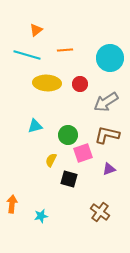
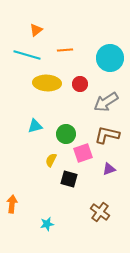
green circle: moved 2 px left, 1 px up
cyan star: moved 6 px right, 8 px down
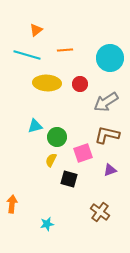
green circle: moved 9 px left, 3 px down
purple triangle: moved 1 px right, 1 px down
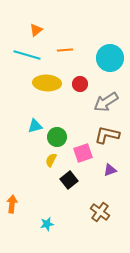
black square: moved 1 px down; rotated 36 degrees clockwise
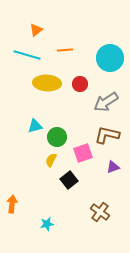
purple triangle: moved 3 px right, 3 px up
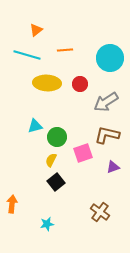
black square: moved 13 px left, 2 px down
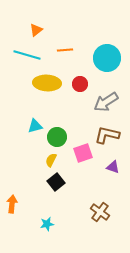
cyan circle: moved 3 px left
purple triangle: rotated 40 degrees clockwise
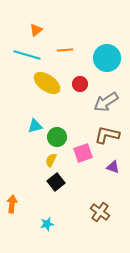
yellow ellipse: rotated 32 degrees clockwise
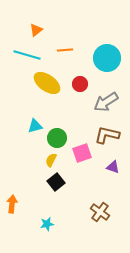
green circle: moved 1 px down
pink square: moved 1 px left
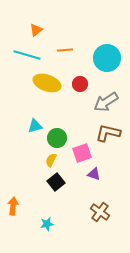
yellow ellipse: rotated 16 degrees counterclockwise
brown L-shape: moved 1 px right, 2 px up
purple triangle: moved 19 px left, 7 px down
orange arrow: moved 1 px right, 2 px down
